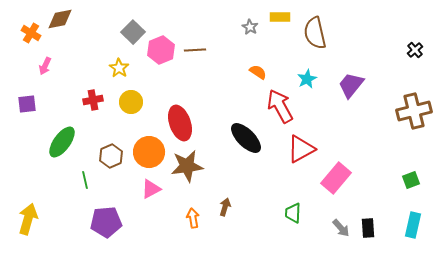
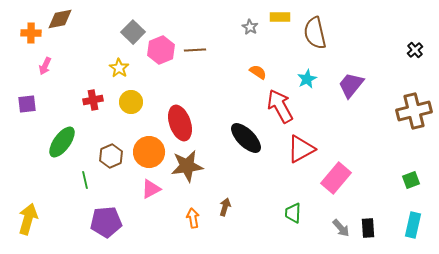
orange cross: rotated 30 degrees counterclockwise
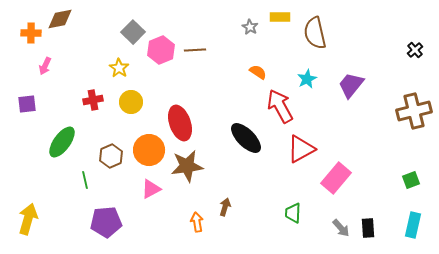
orange circle: moved 2 px up
orange arrow: moved 4 px right, 4 px down
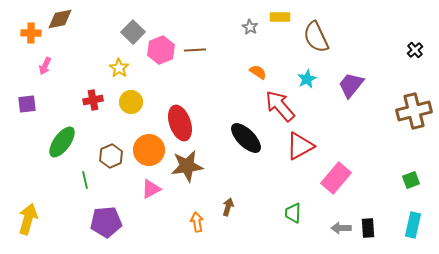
brown semicircle: moved 1 px right, 4 px down; rotated 12 degrees counterclockwise
red arrow: rotated 12 degrees counterclockwise
red triangle: moved 1 px left, 3 px up
brown arrow: moved 3 px right
gray arrow: rotated 132 degrees clockwise
